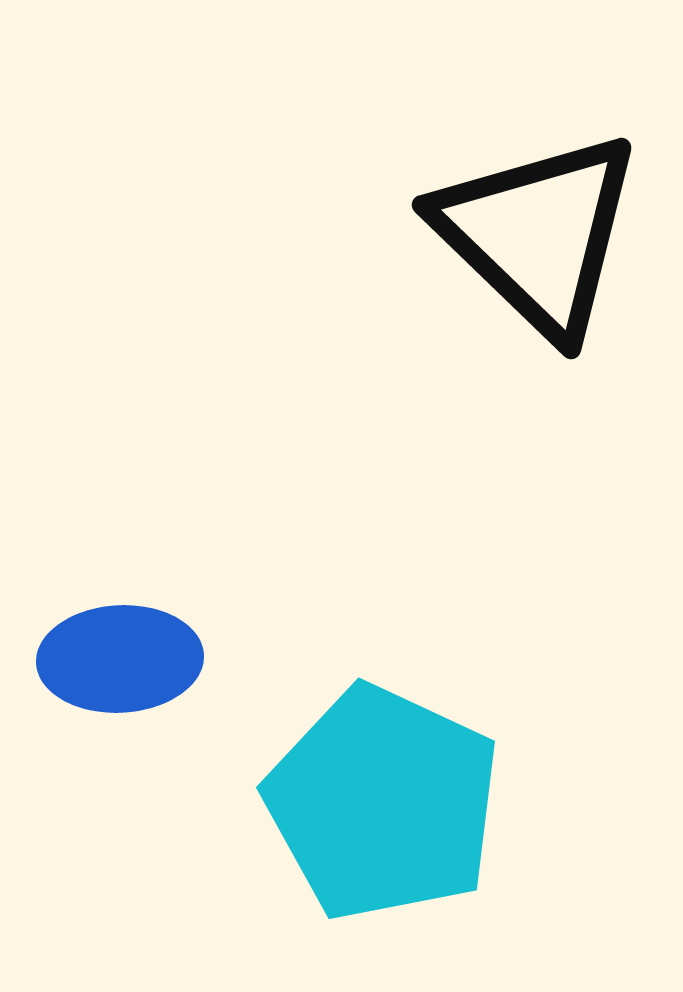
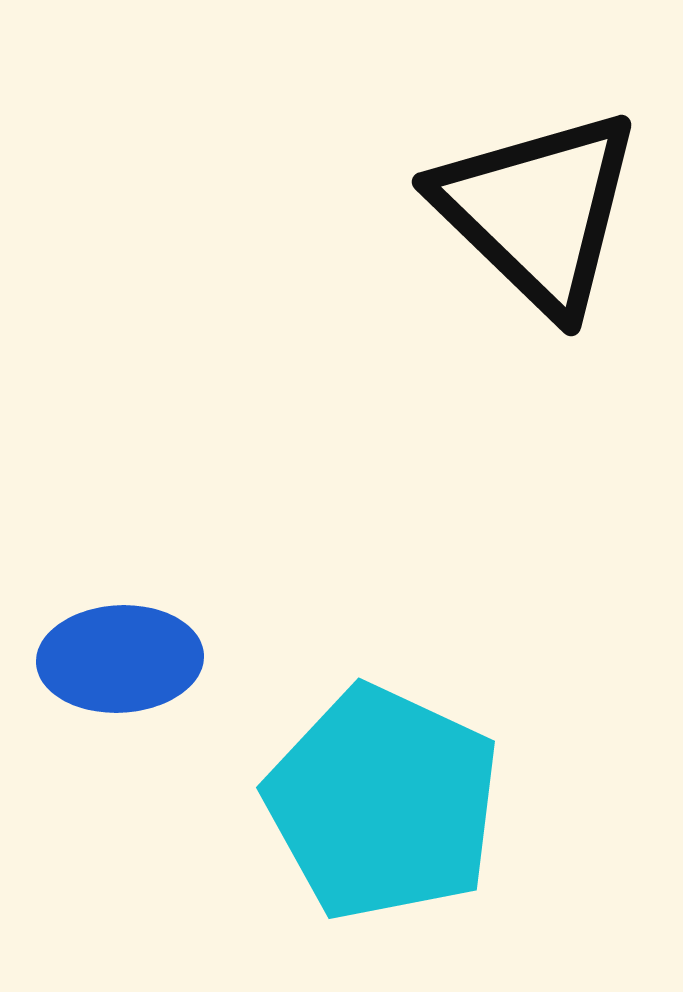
black triangle: moved 23 px up
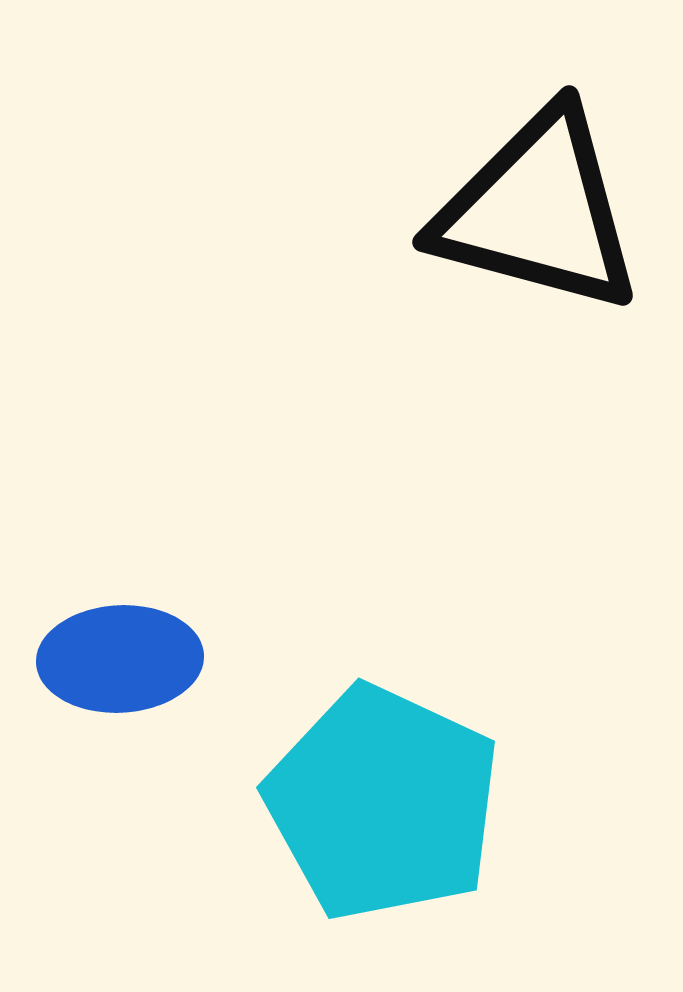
black triangle: rotated 29 degrees counterclockwise
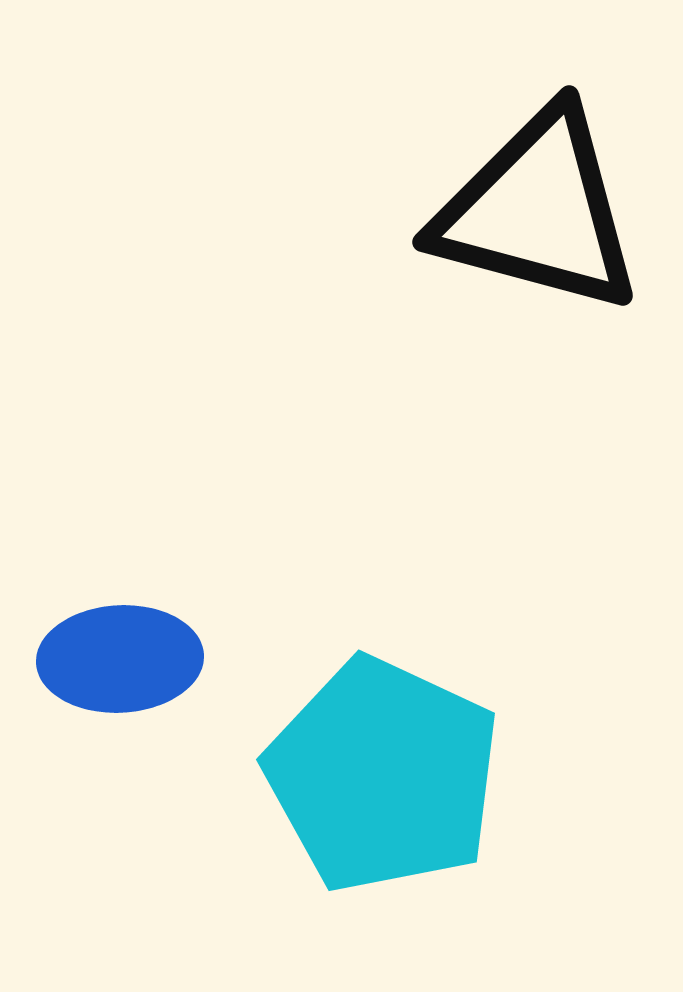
cyan pentagon: moved 28 px up
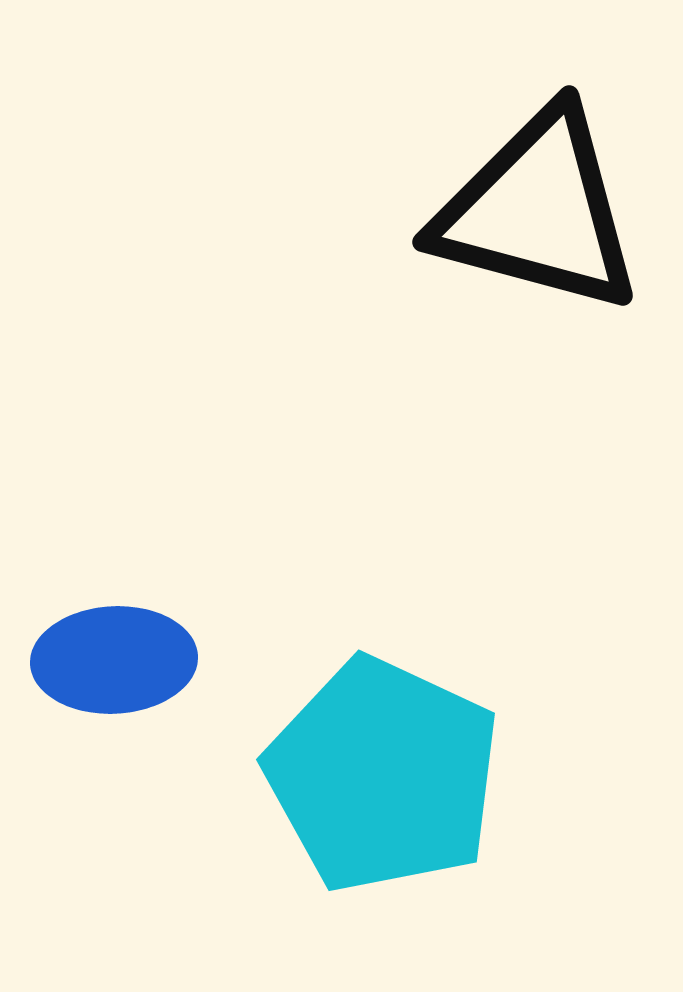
blue ellipse: moved 6 px left, 1 px down
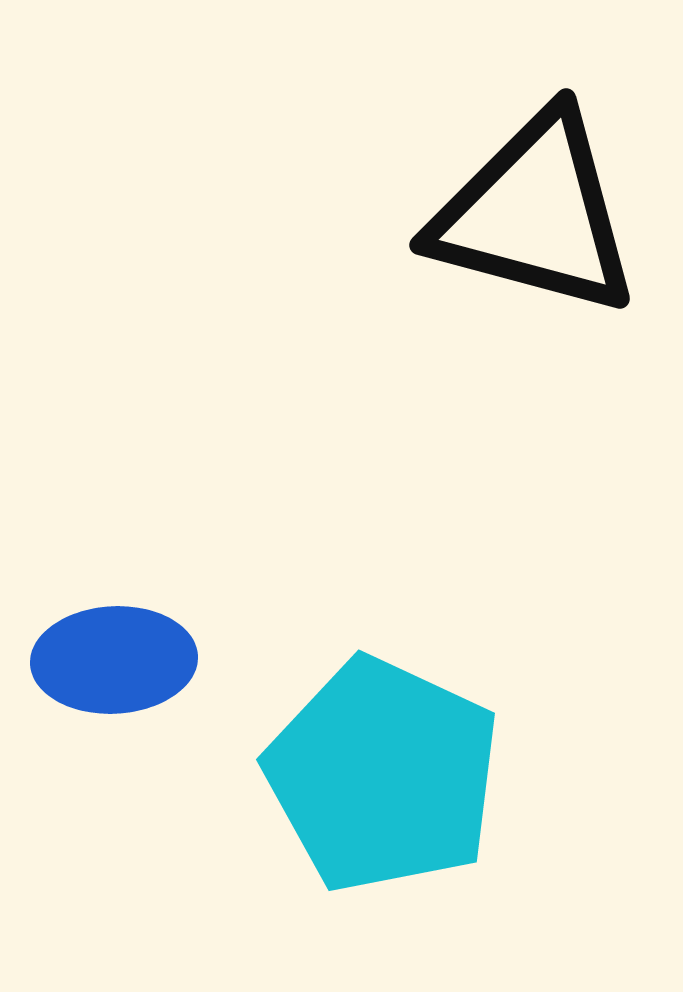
black triangle: moved 3 px left, 3 px down
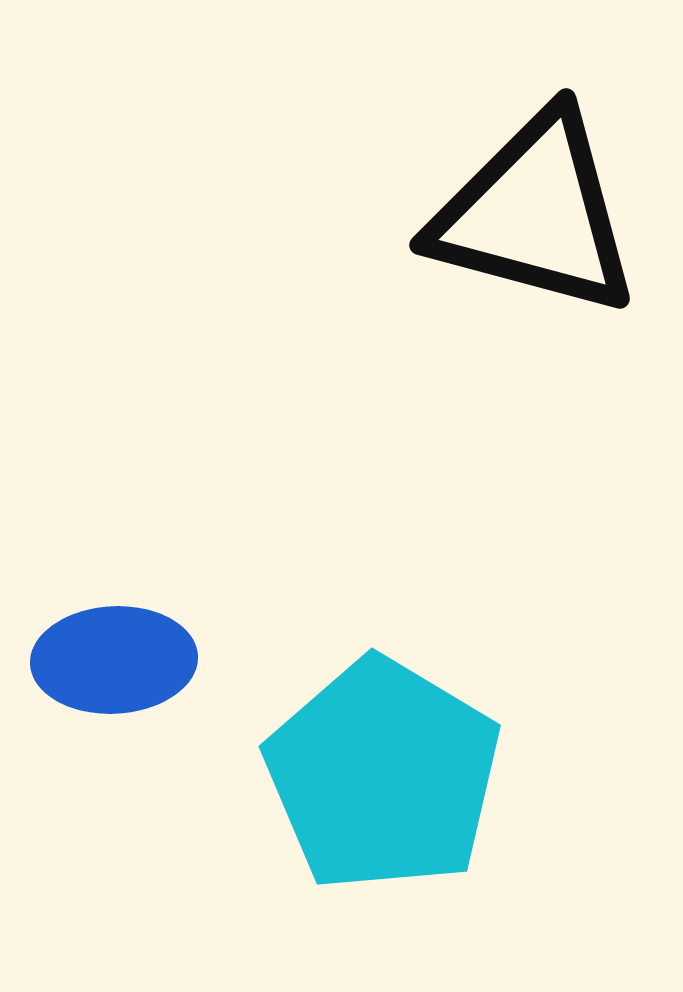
cyan pentagon: rotated 6 degrees clockwise
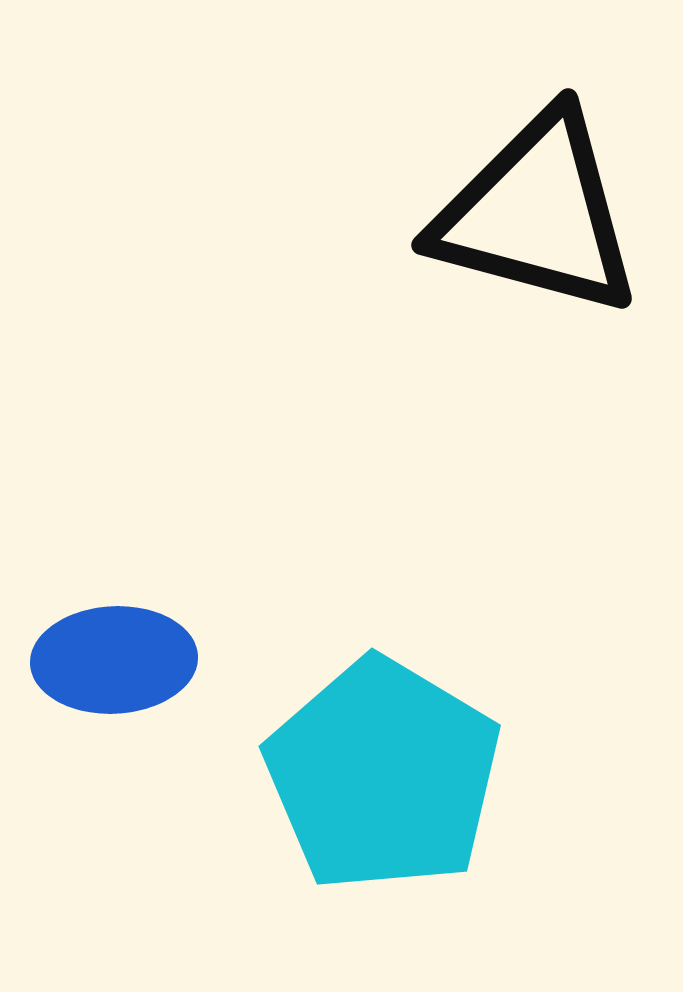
black triangle: moved 2 px right
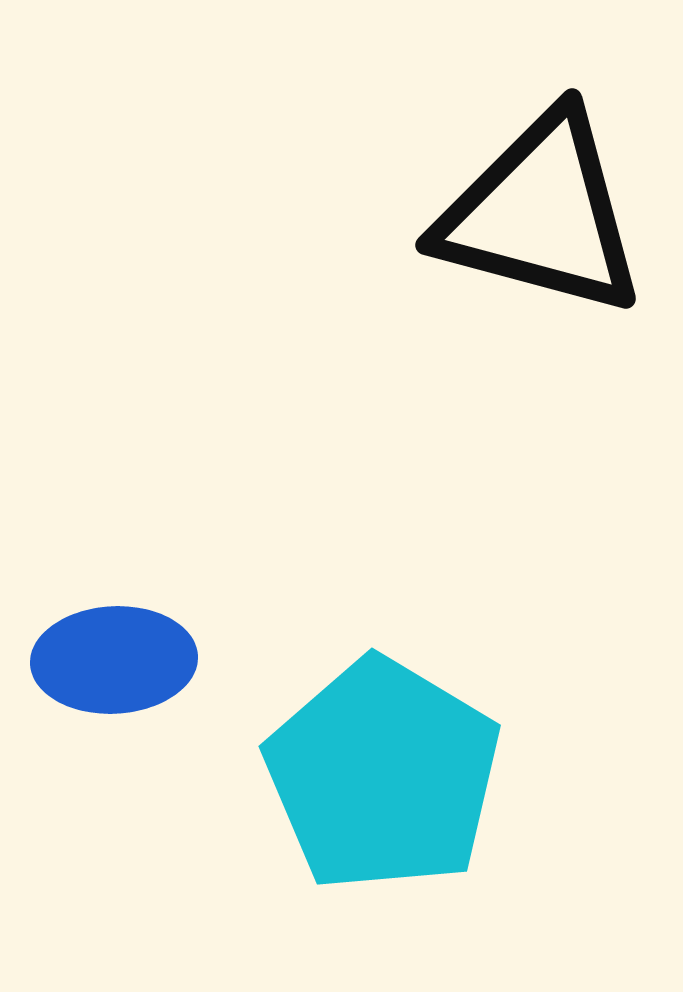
black triangle: moved 4 px right
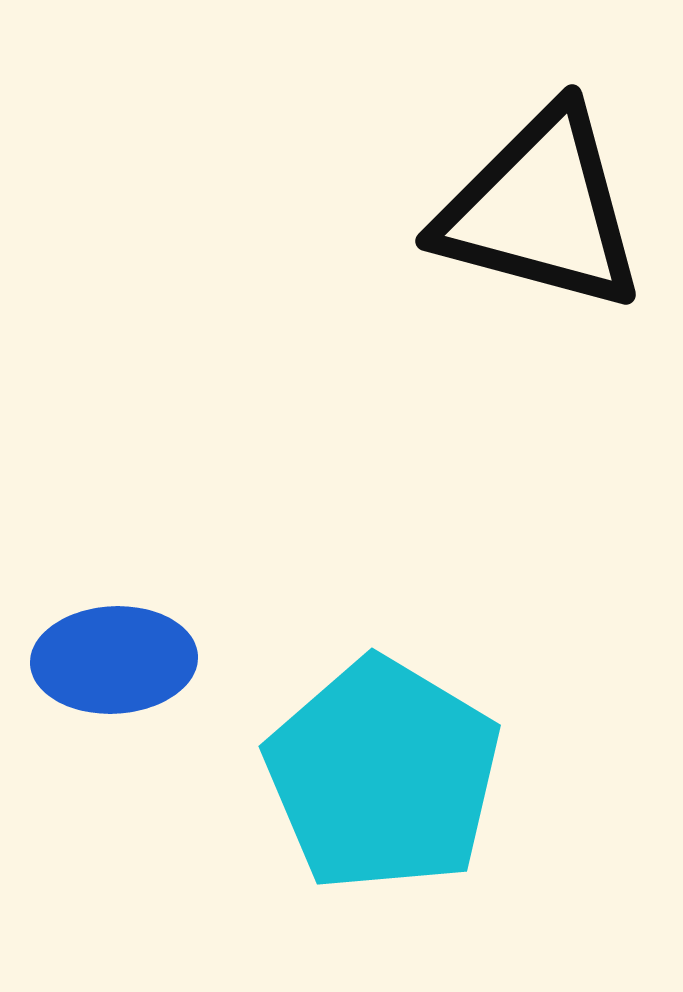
black triangle: moved 4 px up
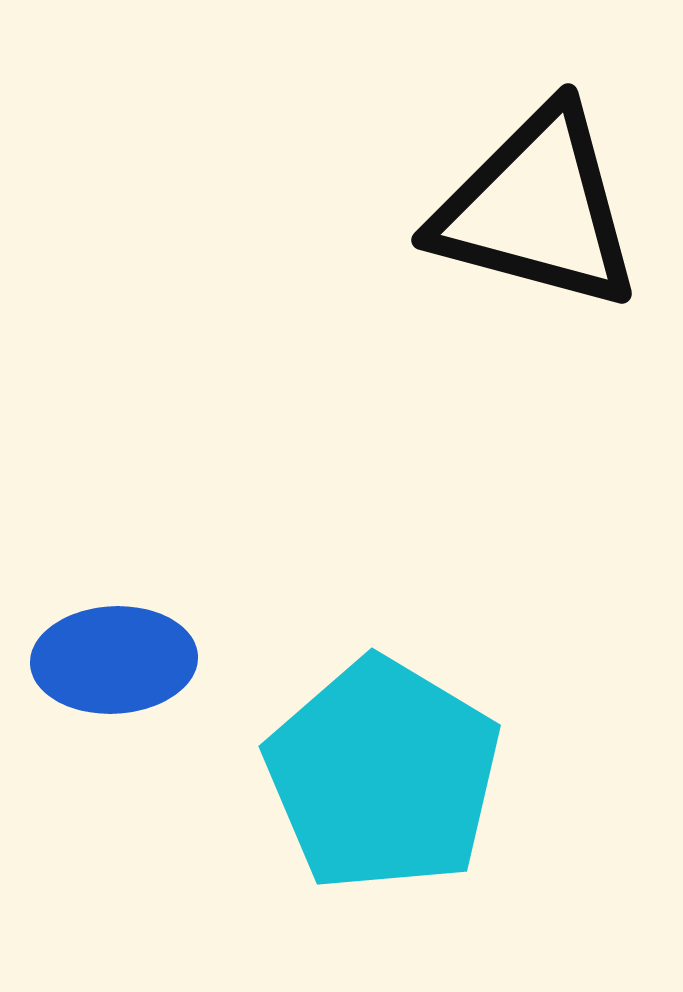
black triangle: moved 4 px left, 1 px up
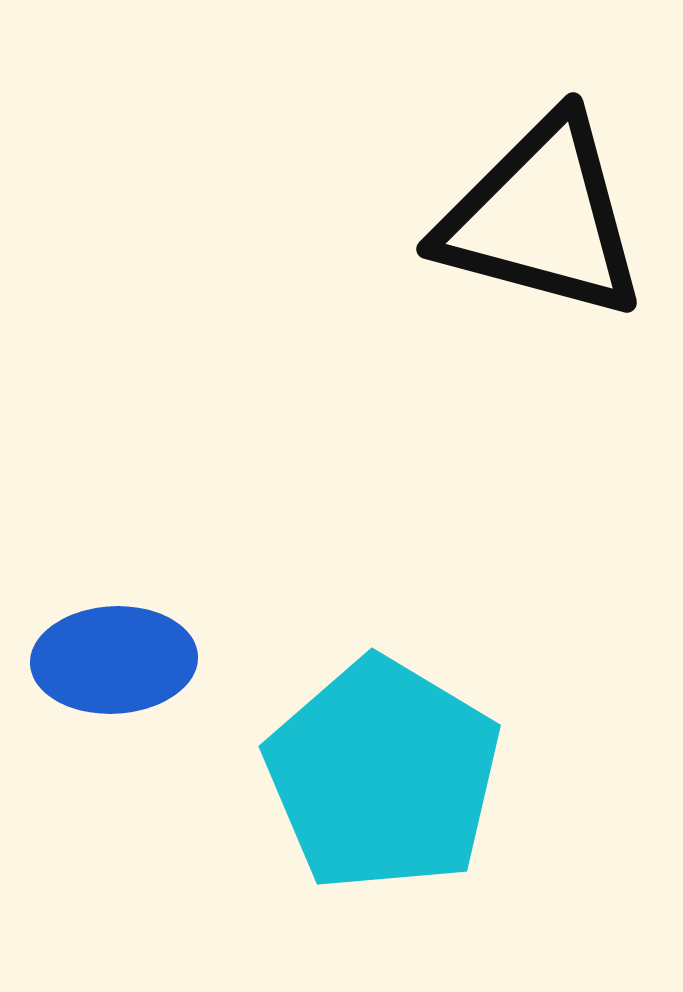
black triangle: moved 5 px right, 9 px down
